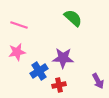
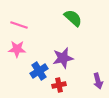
pink star: moved 3 px up; rotated 12 degrees clockwise
purple star: rotated 15 degrees counterclockwise
purple arrow: rotated 14 degrees clockwise
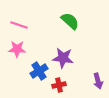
green semicircle: moved 3 px left, 3 px down
purple star: rotated 20 degrees clockwise
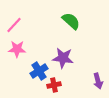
green semicircle: moved 1 px right
pink line: moved 5 px left; rotated 66 degrees counterclockwise
red cross: moved 5 px left
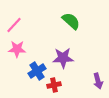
purple star: rotated 10 degrees counterclockwise
blue cross: moved 2 px left
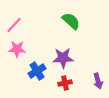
red cross: moved 11 px right, 2 px up
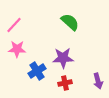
green semicircle: moved 1 px left, 1 px down
